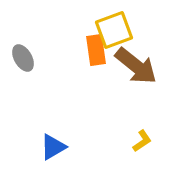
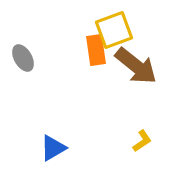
blue triangle: moved 1 px down
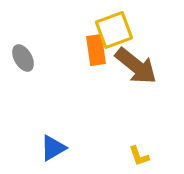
yellow L-shape: moved 3 px left, 15 px down; rotated 105 degrees clockwise
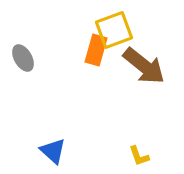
orange rectangle: rotated 24 degrees clockwise
brown arrow: moved 8 px right
blue triangle: moved 3 px down; rotated 48 degrees counterclockwise
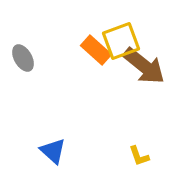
yellow square: moved 7 px right, 11 px down
orange rectangle: rotated 64 degrees counterclockwise
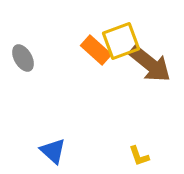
brown arrow: moved 6 px right, 2 px up
